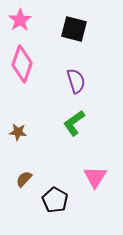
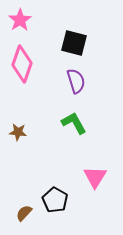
black square: moved 14 px down
green L-shape: rotated 96 degrees clockwise
brown semicircle: moved 34 px down
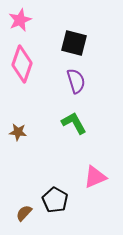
pink star: rotated 10 degrees clockwise
pink triangle: rotated 35 degrees clockwise
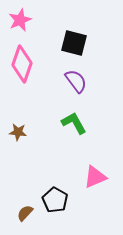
purple semicircle: rotated 20 degrees counterclockwise
brown semicircle: moved 1 px right
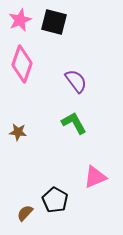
black square: moved 20 px left, 21 px up
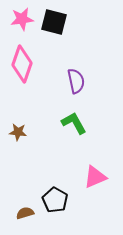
pink star: moved 2 px right, 1 px up; rotated 15 degrees clockwise
purple semicircle: rotated 25 degrees clockwise
brown semicircle: rotated 30 degrees clockwise
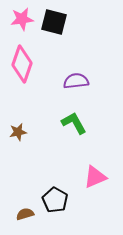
purple semicircle: rotated 85 degrees counterclockwise
brown star: rotated 18 degrees counterclockwise
brown semicircle: moved 1 px down
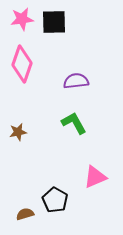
black square: rotated 16 degrees counterclockwise
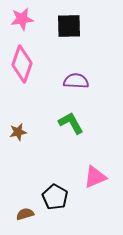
black square: moved 15 px right, 4 px down
purple semicircle: rotated 10 degrees clockwise
green L-shape: moved 3 px left
black pentagon: moved 3 px up
